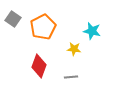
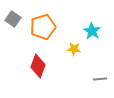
orange pentagon: rotated 10 degrees clockwise
cyan star: rotated 18 degrees clockwise
red diamond: moved 1 px left
gray line: moved 29 px right, 2 px down
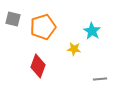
gray square: rotated 21 degrees counterclockwise
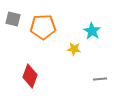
orange pentagon: rotated 15 degrees clockwise
red diamond: moved 8 px left, 10 px down
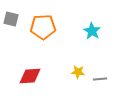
gray square: moved 2 px left
yellow star: moved 4 px right, 23 px down
red diamond: rotated 65 degrees clockwise
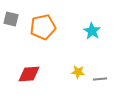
orange pentagon: rotated 10 degrees counterclockwise
red diamond: moved 1 px left, 2 px up
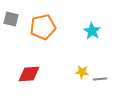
yellow star: moved 4 px right
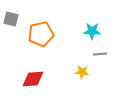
orange pentagon: moved 2 px left, 7 px down
cyan star: rotated 30 degrees counterclockwise
red diamond: moved 4 px right, 5 px down
gray line: moved 25 px up
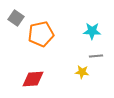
gray square: moved 5 px right, 1 px up; rotated 21 degrees clockwise
gray line: moved 4 px left, 2 px down
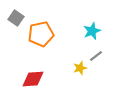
cyan star: rotated 24 degrees counterclockwise
gray line: rotated 32 degrees counterclockwise
yellow star: moved 2 px left, 4 px up; rotated 24 degrees counterclockwise
